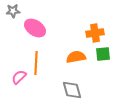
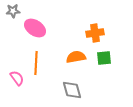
green square: moved 1 px right, 4 px down
pink semicircle: moved 2 px left, 1 px down; rotated 98 degrees clockwise
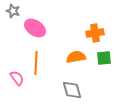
gray star: rotated 24 degrees clockwise
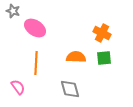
orange cross: moved 7 px right; rotated 36 degrees clockwise
orange semicircle: rotated 12 degrees clockwise
pink semicircle: moved 1 px right, 9 px down
gray diamond: moved 2 px left, 1 px up
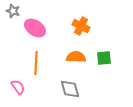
orange cross: moved 21 px left, 7 px up
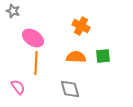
pink ellipse: moved 2 px left, 10 px down
green square: moved 1 px left, 2 px up
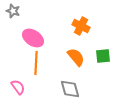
orange semicircle: rotated 48 degrees clockwise
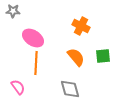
gray star: rotated 16 degrees counterclockwise
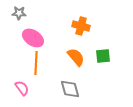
gray star: moved 6 px right, 2 px down
orange cross: rotated 12 degrees counterclockwise
pink semicircle: moved 4 px right, 1 px down
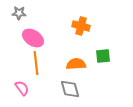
orange semicircle: moved 7 px down; rotated 54 degrees counterclockwise
orange line: rotated 10 degrees counterclockwise
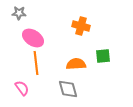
gray diamond: moved 2 px left
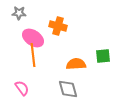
orange cross: moved 23 px left
orange line: moved 3 px left, 8 px up
